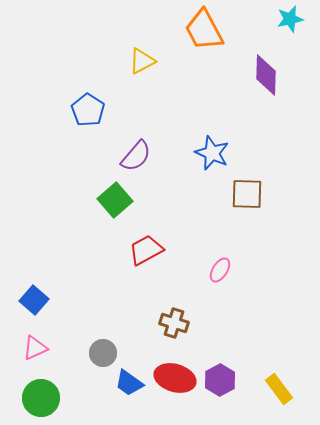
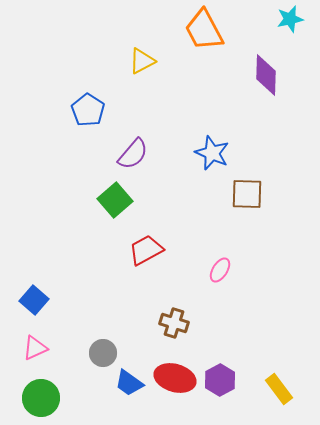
purple semicircle: moved 3 px left, 2 px up
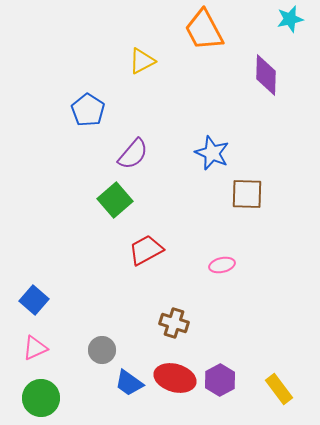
pink ellipse: moved 2 px right, 5 px up; rotated 45 degrees clockwise
gray circle: moved 1 px left, 3 px up
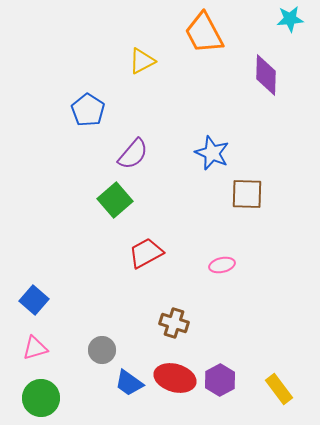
cyan star: rotated 8 degrees clockwise
orange trapezoid: moved 3 px down
red trapezoid: moved 3 px down
pink triangle: rotated 8 degrees clockwise
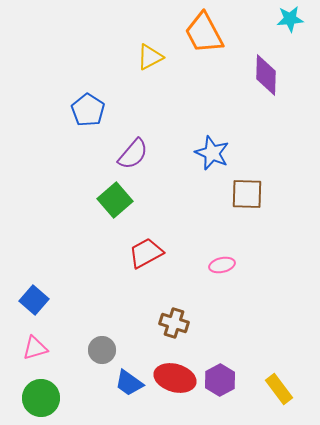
yellow triangle: moved 8 px right, 4 px up
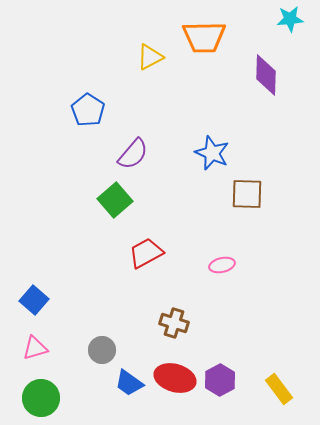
orange trapezoid: moved 4 px down; rotated 63 degrees counterclockwise
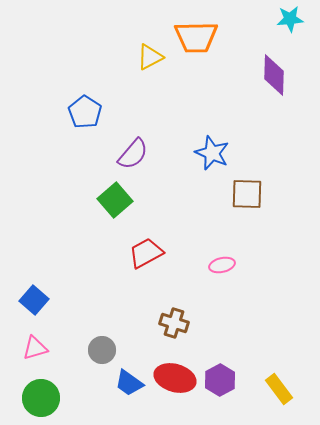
orange trapezoid: moved 8 px left
purple diamond: moved 8 px right
blue pentagon: moved 3 px left, 2 px down
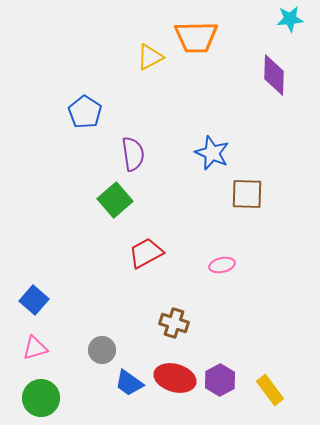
purple semicircle: rotated 48 degrees counterclockwise
yellow rectangle: moved 9 px left, 1 px down
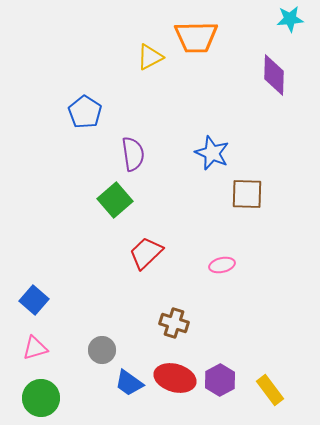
red trapezoid: rotated 15 degrees counterclockwise
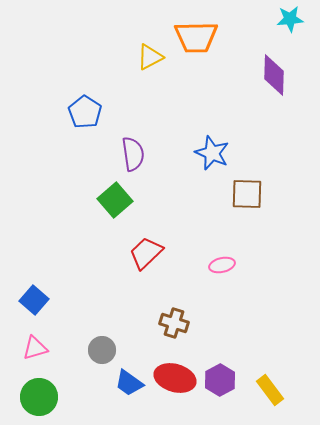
green circle: moved 2 px left, 1 px up
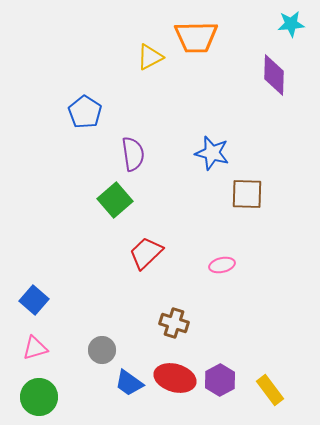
cyan star: moved 1 px right, 5 px down
blue star: rotated 8 degrees counterclockwise
